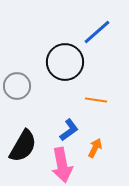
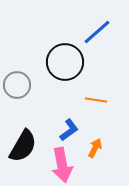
gray circle: moved 1 px up
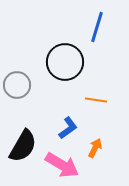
blue line: moved 5 px up; rotated 32 degrees counterclockwise
blue L-shape: moved 1 px left, 2 px up
pink arrow: rotated 48 degrees counterclockwise
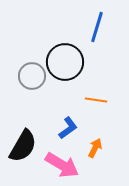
gray circle: moved 15 px right, 9 px up
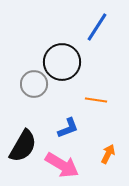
blue line: rotated 16 degrees clockwise
black circle: moved 3 px left
gray circle: moved 2 px right, 8 px down
blue L-shape: rotated 15 degrees clockwise
orange arrow: moved 13 px right, 6 px down
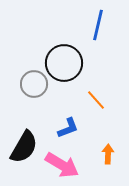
blue line: moved 1 px right, 2 px up; rotated 20 degrees counterclockwise
black circle: moved 2 px right, 1 px down
orange line: rotated 40 degrees clockwise
black semicircle: moved 1 px right, 1 px down
orange arrow: rotated 24 degrees counterclockwise
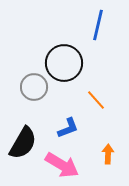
gray circle: moved 3 px down
black semicircle: moved 1 px left, 4 px up
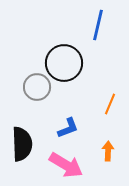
gray circle: moved 3 px right
orange line: moved 14 px right, 4 px down; rotated 65 degrees clockwise
black semicircle: moved 1 px left, 1 px down; rotated 32 degrees counterclockwise
orange arrow: moved 3 px up
pink arrow: moved 4 px right
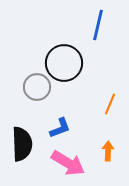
blue L-shape: moved 8 px left
pink arrow: moved 2 px right, 2 px up
